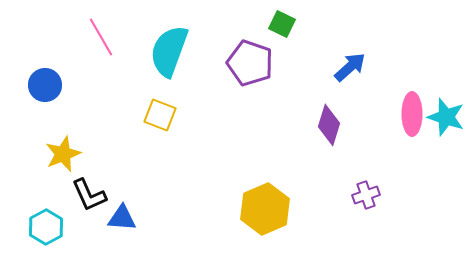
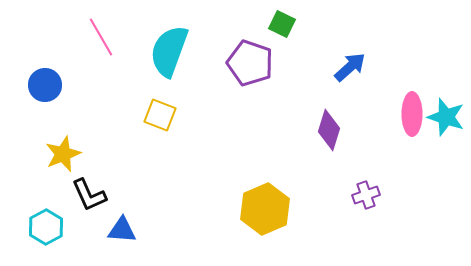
purple diamond: moved 5 px down
blue triangle: moved 12 px down
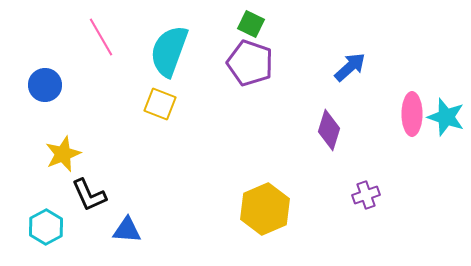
green square: moved 31 px left
yellow square: moved 11 px up
blue triangle: moved 5 px right
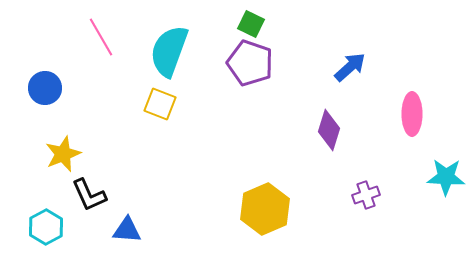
blue circle: moved 3 px down
cyan star: moved 60 px down; rotated 15 degrees counterclockwise
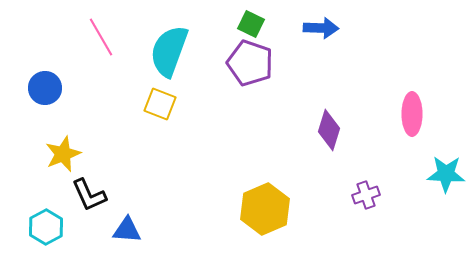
blue arrow: moved 29 px left, 39 px up; rotated 44 degrees clockwise
cyan star: moved 3 px up
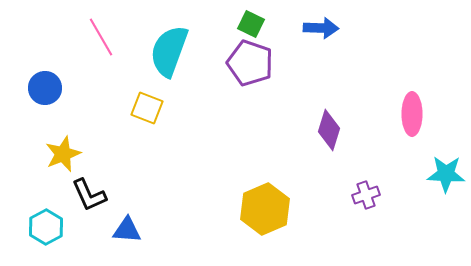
yellow square: moved 13 px left, 4 px down
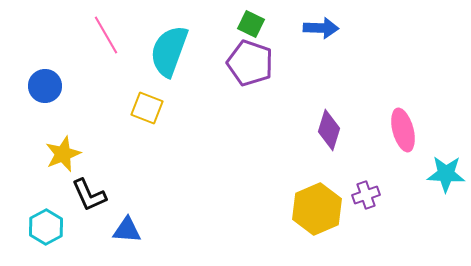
pink line: moved 5 px right, 2 px up
blue circle: moved 2 px up
pink ellipse: moved 9 px left, 16 px down; rotated 15 degrees counterclockwise
yellow hexagon: moved 52 px right
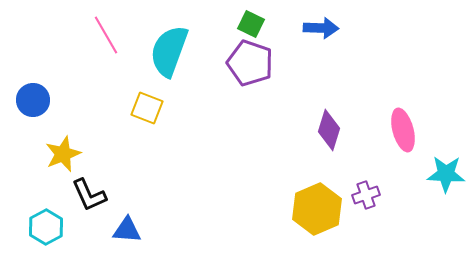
blue circle: moved 12 px left, 14 px down
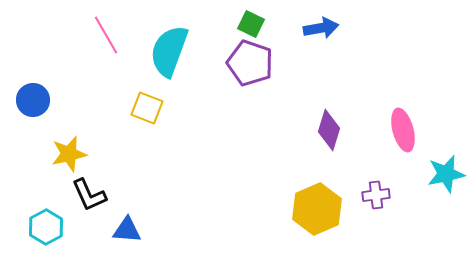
blue arrow: rotated 12 degrees counterclockwise
yellow star: moved 6 px right; rotated 9 degrees clockwise
cyan star: rotated 15 degrees counterclockwise
purple cross: moved 10 px right; rotated 12 degrees clockwise
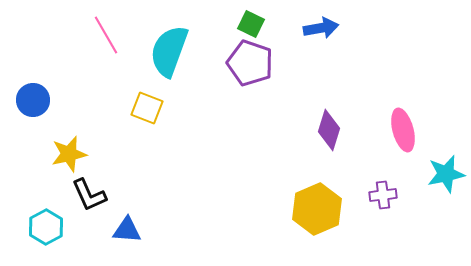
purple cross: moved 7 px right
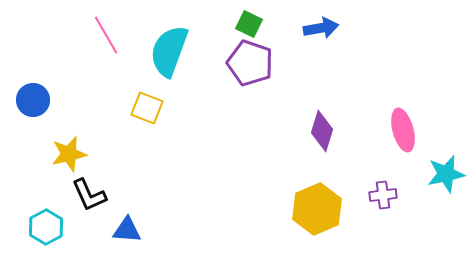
green square: moved 2 px left
purple diamond: moved 7 px left, 1 px down
